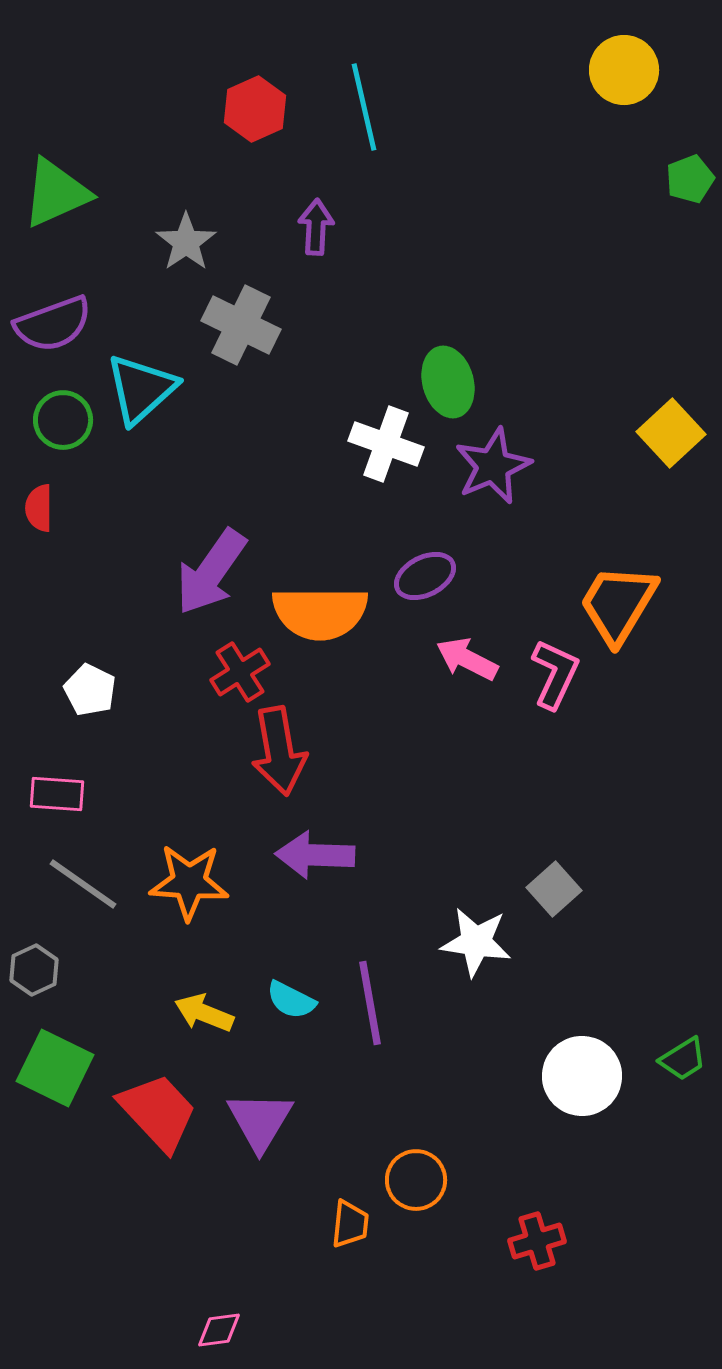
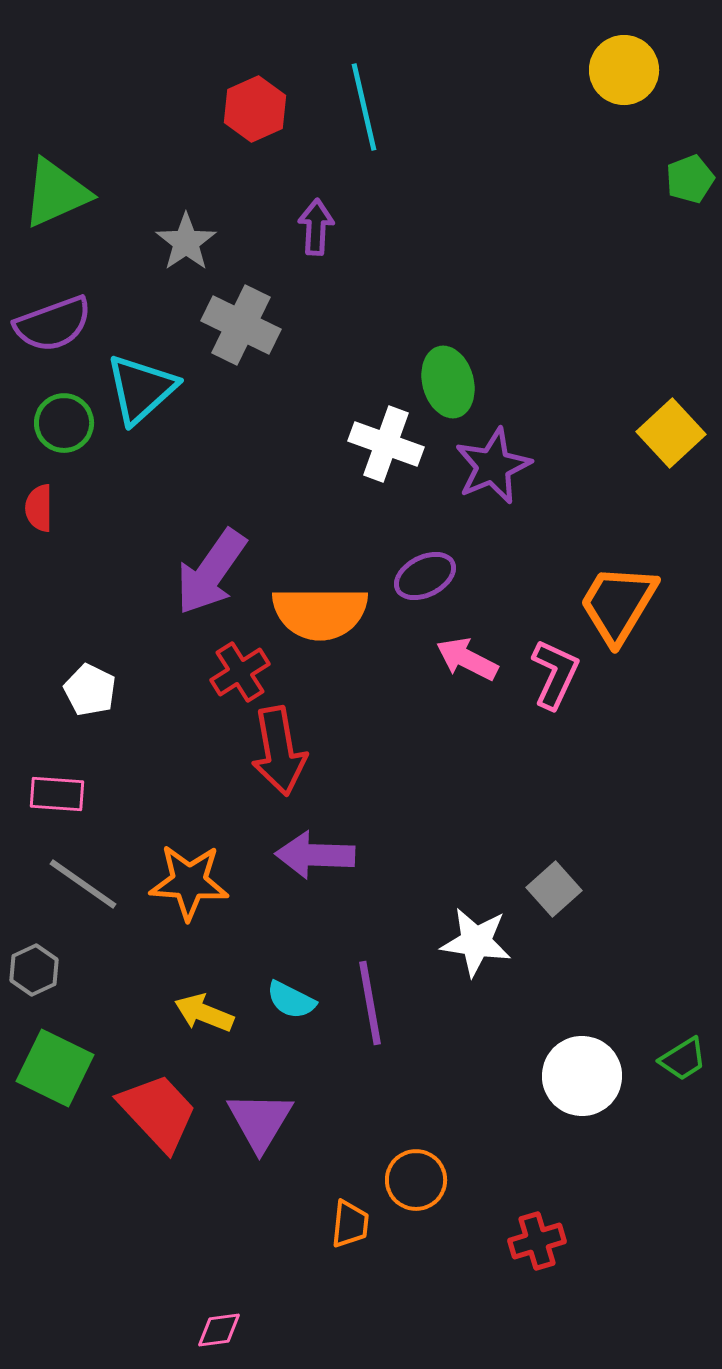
green circle at (63, 420): moved 1 px right, 3 px down
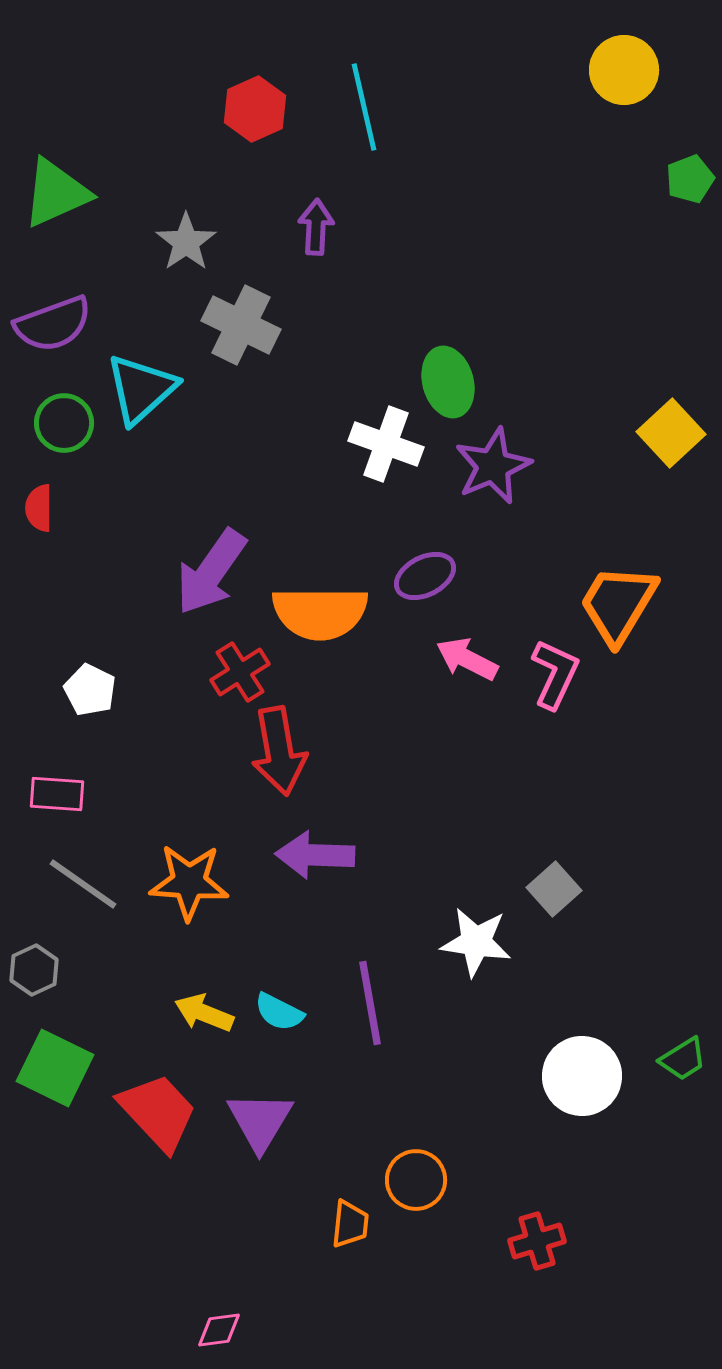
cyan semicircle at (291, 1000): moved 12 px left, 12 px down
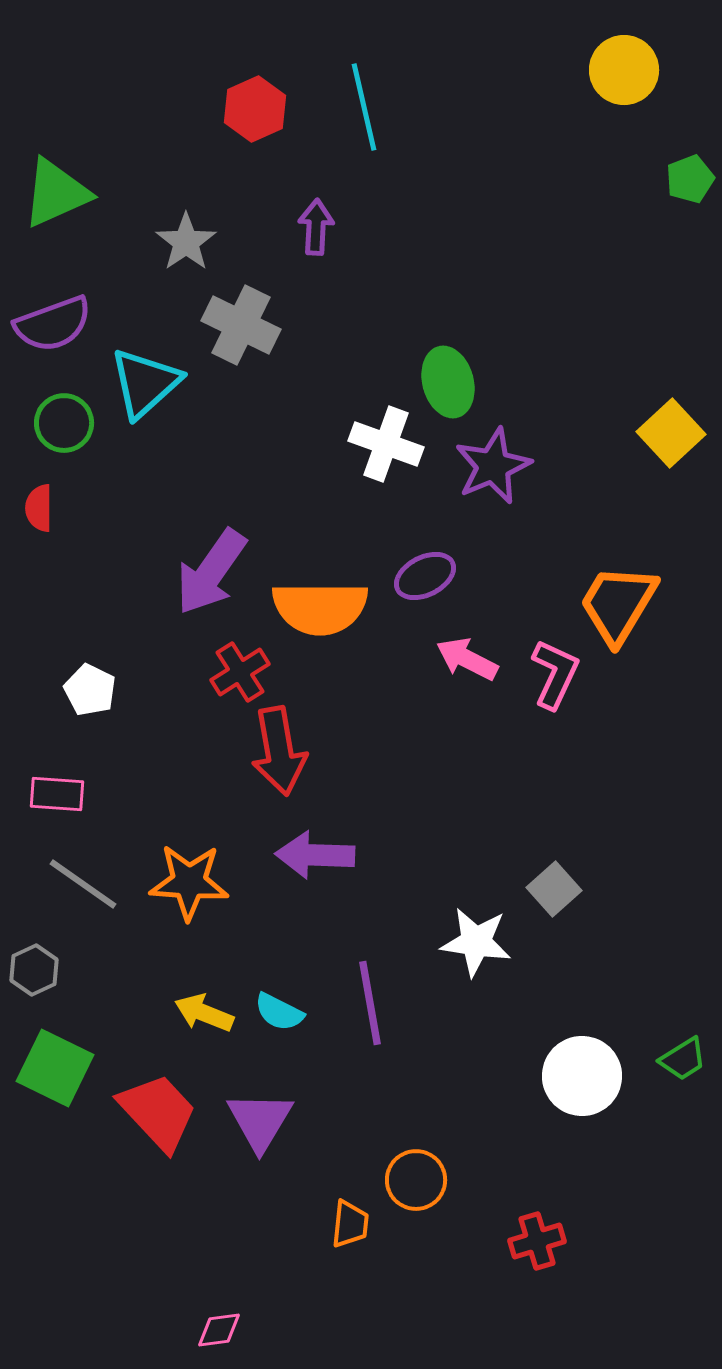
cyan triangle at (141, 389): moved 4 px right, 6 px up
orange semicircle at (320, 613): moved 5 px up
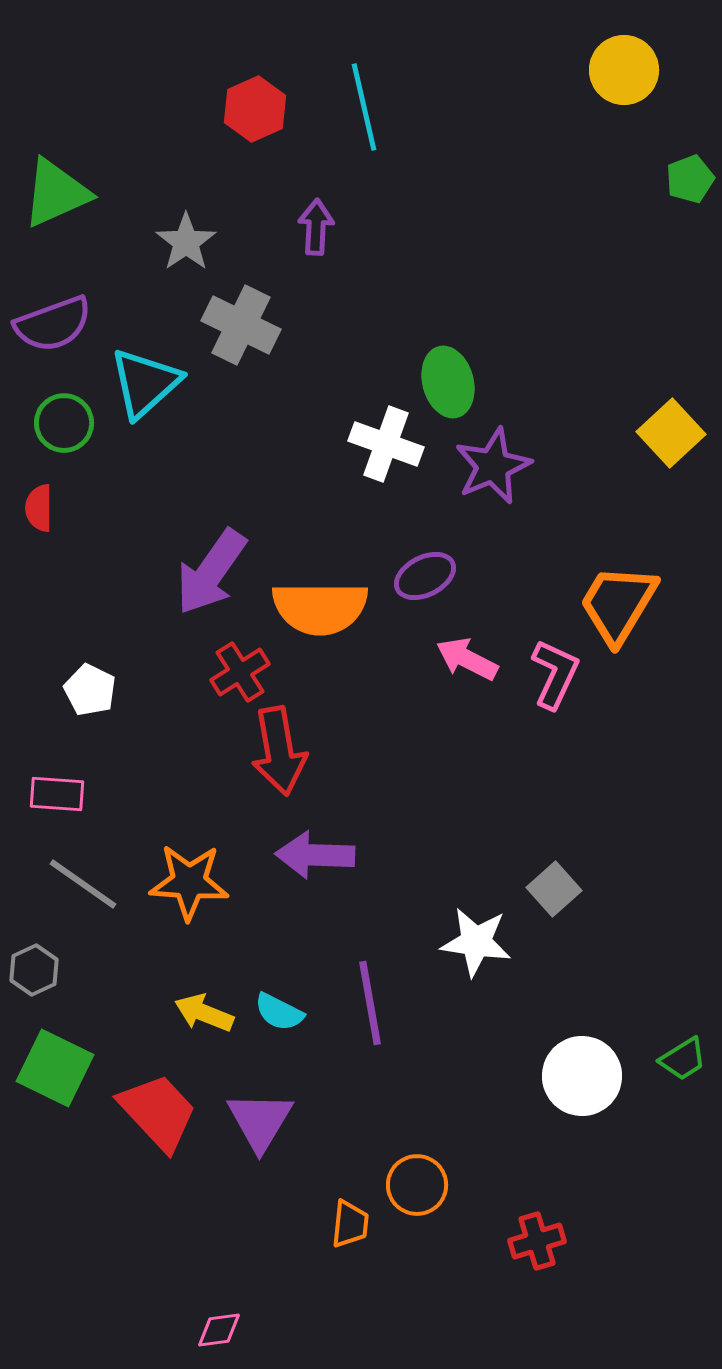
orange circle at (416, 1180): moved 1 px right, 5 px down
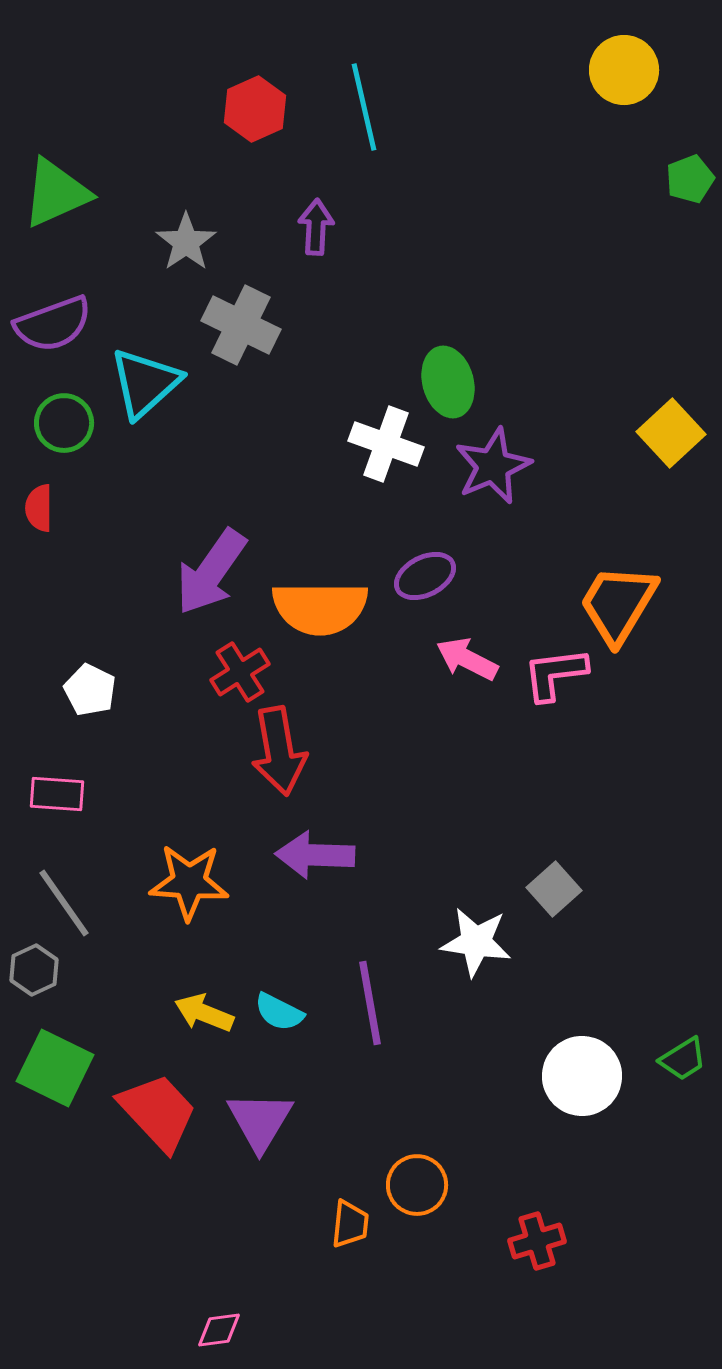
pink L-shape at (555, 674): rotated 122 degrees counterclockwise
gray line at (83, 884): moved 19 px left, 19 px down; rotated 20 degrees clockwise
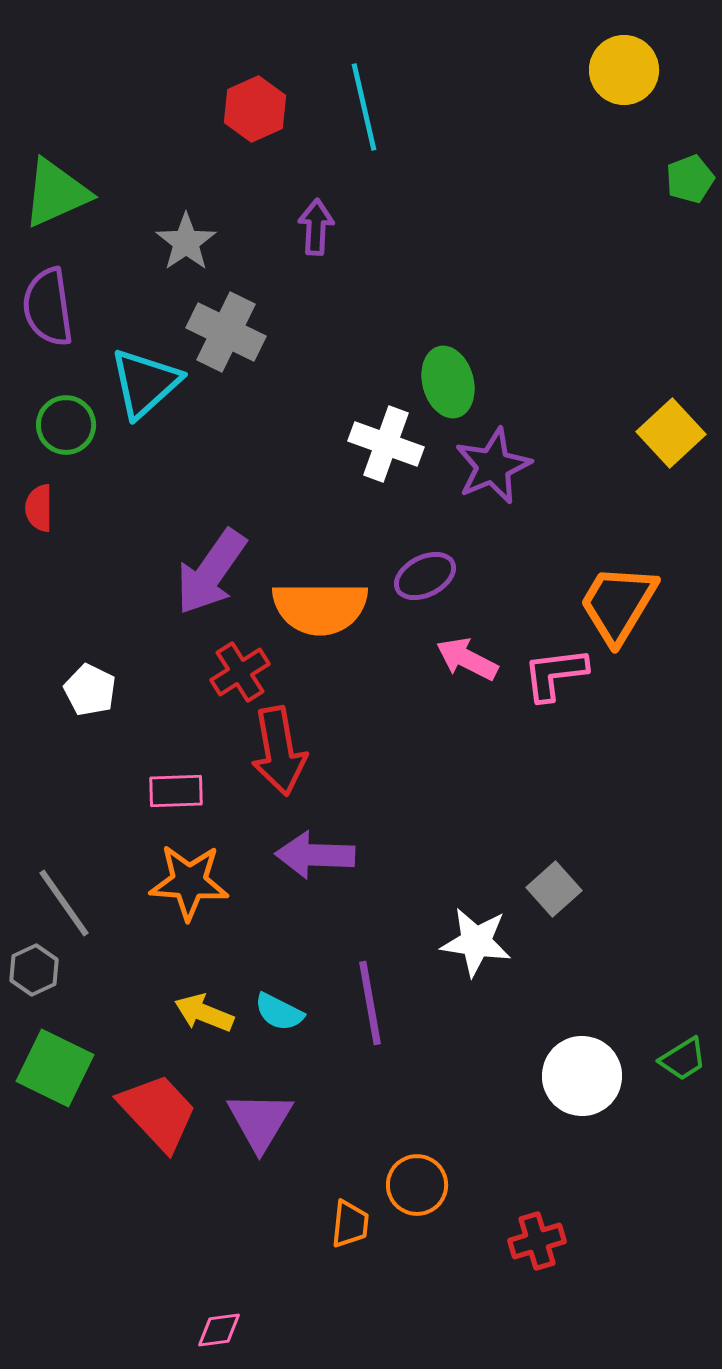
purple semicircle at (53, 324): moved 5 px left, 17 px up; rotated 102 degrees clockwise
gray cross at (241, 325): moved 15 px left, 7 px down
green circle at (64, 423): moved 2 px right, 2 px down
pink rectangle at (57, 794): moved 119 px right, 3 px up; rotated 6 degrees counterclockwise
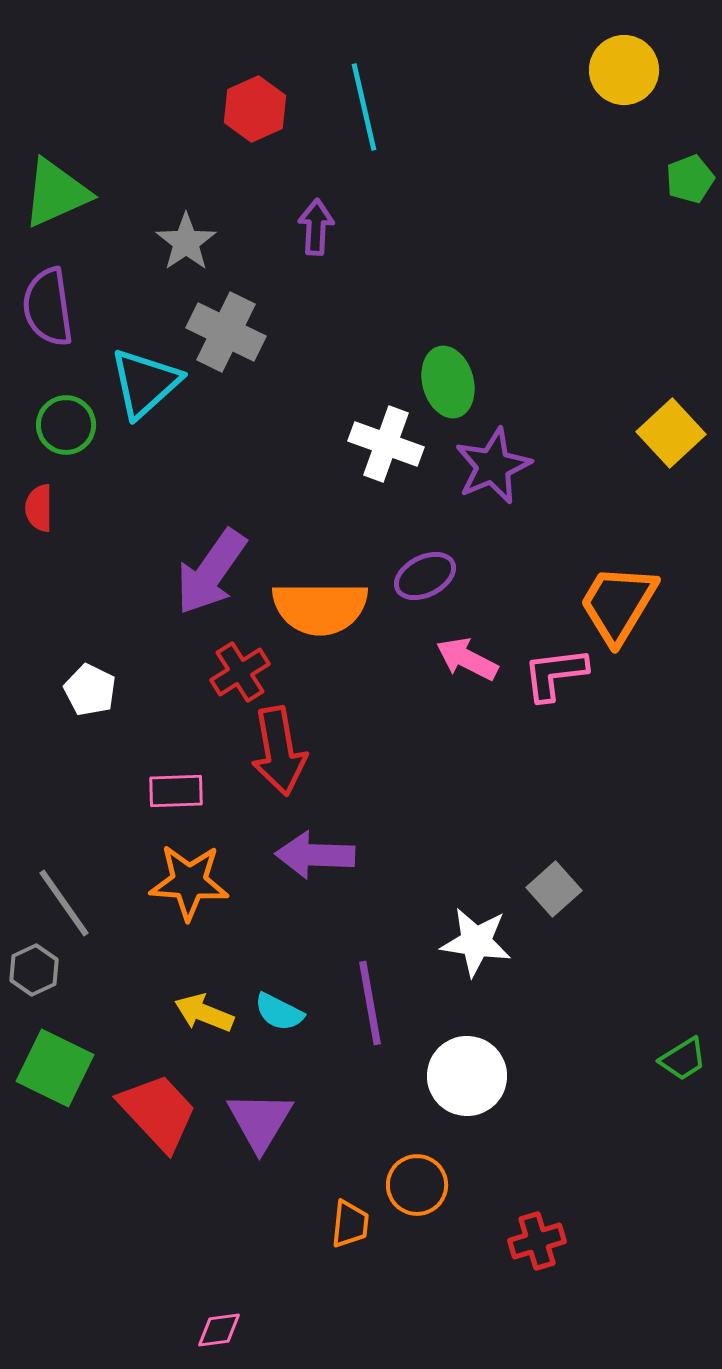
white circle at (582, 1076): moved 115 px left
